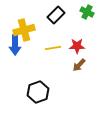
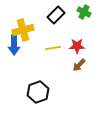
green cross: moved 3 px left
yellow cross: moved 1 px left
blue arrow: moved 1 px left
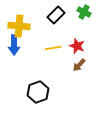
yellow cross: moved 4 px left, 4 px up; rotated 20 degrees clockwise
red star: rotated 21 degrees clockwise
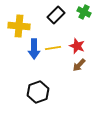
blue arrow: moved 20 px right, 4 px down
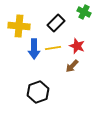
black rectangle: moved 8 px down
brown arrow: moved 7 px left, 1 px down
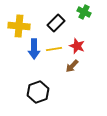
yellow line: moved 1 px right, 1 px down
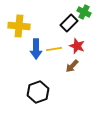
black rectangle: moved 13 px right
blue arrow: moved 2 px right
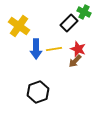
yellow cross: rotated 30 degrees clockwise
red star: moved 1 px right, 3 px down
brown arrow: moved 3 px right, 5 px up
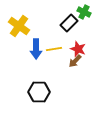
black hexagon: moved 1 px right; rotated 20 degrees clockwise
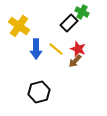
green cross: moved 2 px left
yellow line: moved 2 px right; rotated 49 degrees clockwise
black hexagon: rotated 15 degrees counterclockwise
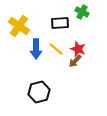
black rectangle: moved 9 px left; rotated 42 degrees clockwise
